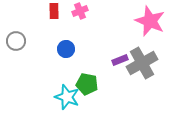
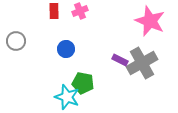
purple rectangle: rotated 49 degrees clockwise
green pentagon: moved 4 px left, 1 px up
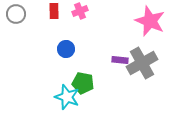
gray circle: moved 27 px up
purple rectangle: rotated 21 degrees counterclockwise
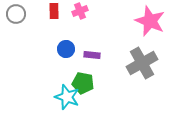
purple rectangle: moved 28 px left, 5 px up
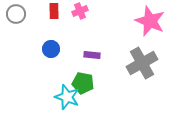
blue circle: moved 15 px left
